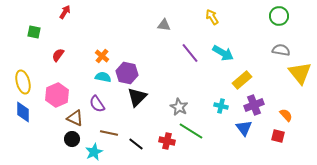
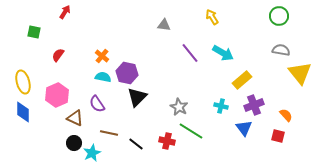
black circle: moved 2 px right, 4 px down
cyan star: moved 2 px left, 1 px down
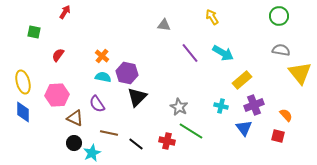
pink hexagon: rotated 20 degrees clockwise
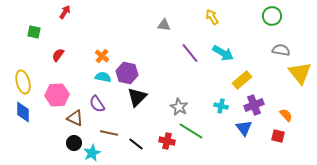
green circle: moved 7 px left
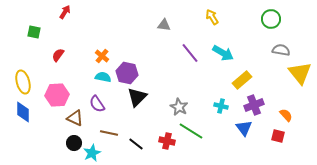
green circle: moved 1 px left, 3 px down
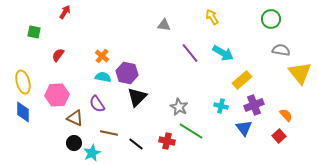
red square: moved 1 px right; rotated 32 degrees clockwise
